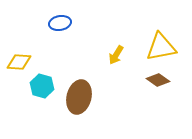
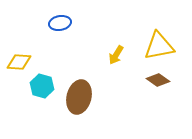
yellow triangle: moved 2 px left, 1 px up
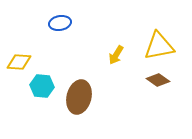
cyan hexagon: rotated 10 degrees counterclockwise
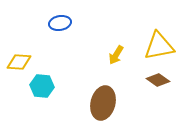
brown ellipse: moved 24 px right, 6 px down
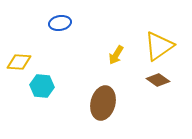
yellow triangle: rotated 24 degrees counterclockwise
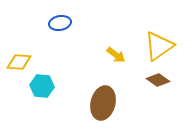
yellow arrow: rotated 84 degrees counterclockwise
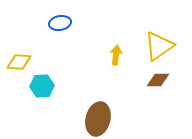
yellow arrow: rotated 120 degrees counterclockwise
brown diamond: rotated 35 degrees counterclockwise
cyan hexagon: rotated 10 degrees counterclockwise
brown ellipse: moved 5 px left, 16 px down
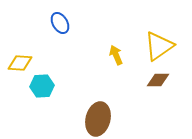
blue ellipse: rotated 70 degrees clockwise
yellow arrow: rotated 30 degrees counterclockwise
yellow diamond: moved 1 px right, 1 px down
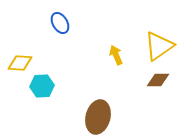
brown ellipse: moved 2 px up
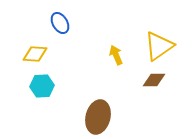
yellow diamond: moved 15 px right, 9 px up
brown diamond: moved 4 px left
